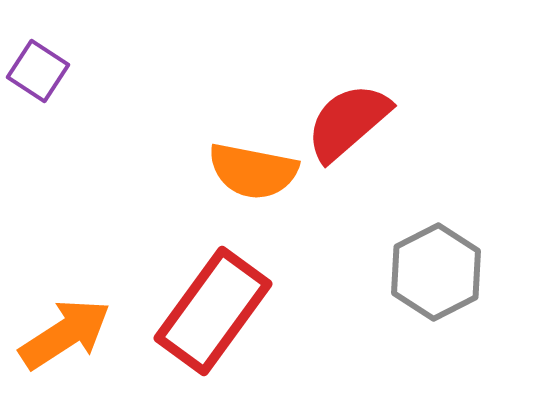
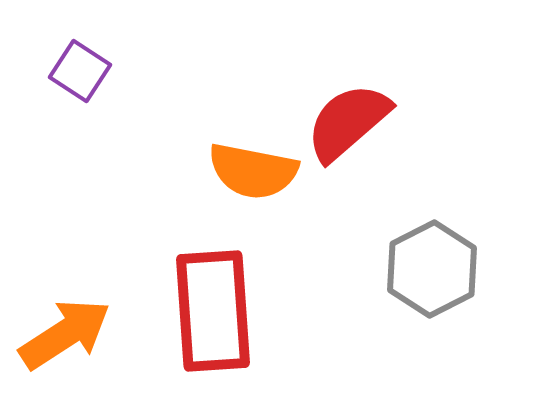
purple square: moved 42 px right
gray hexagon: moved 4 px left, 3 px up
red rectangle: rotated 40 degrees counterclockwise
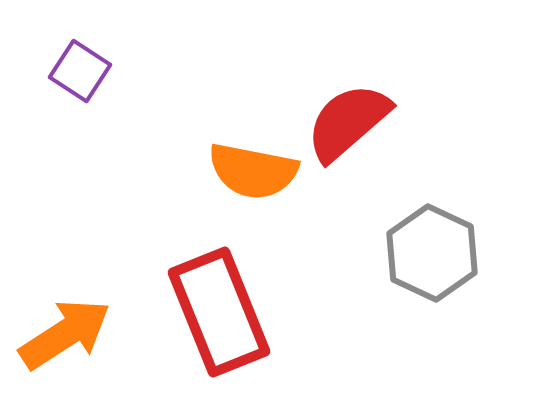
gray hexagon: moved 16 px up; rotated 8 degrees counterclockwise
red rectangle: moved 6 px right, 1 px down; rotated 18 degrees counterclockwise
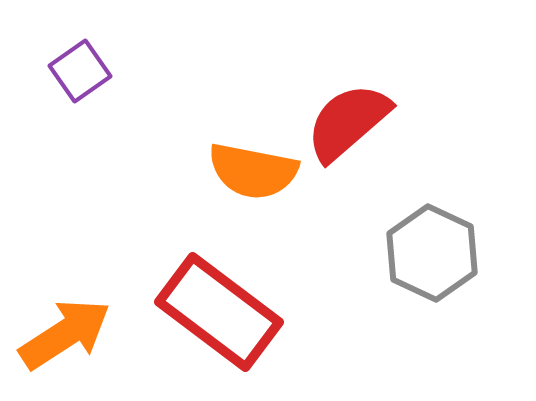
purple square: rotated 22 degrees clockwise
red rectangle: rotated 31 degrees counterclockwise
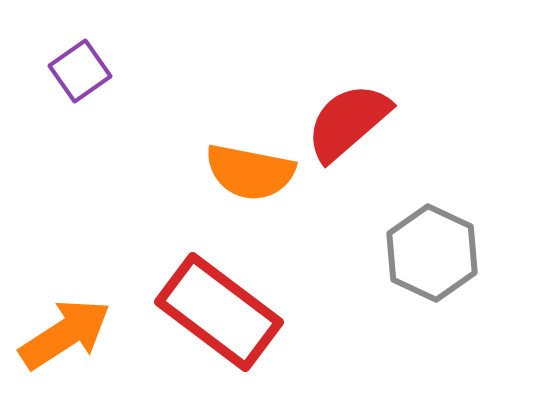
orange semicircle: moved 3 px left, 1 px down
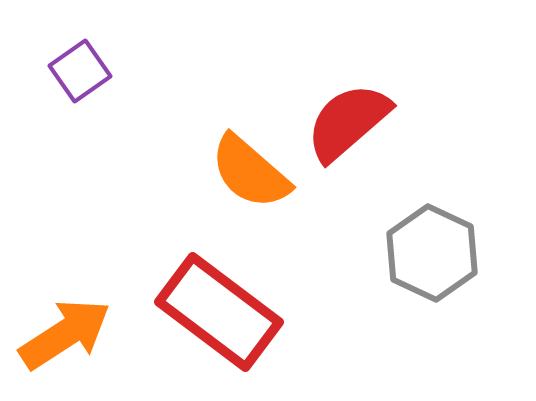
orange semicircle: rotated 30 degrees clockwise
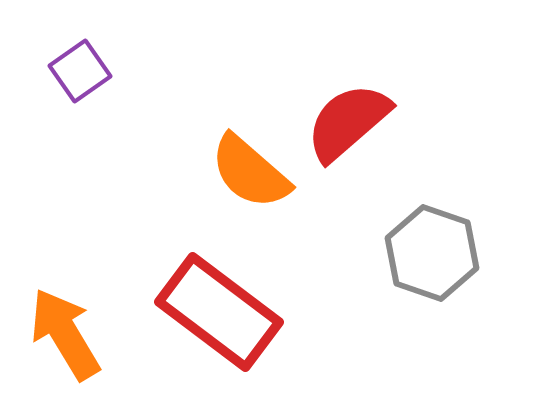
gray hexagon: rotated 6 degrees counterclockwise
orange arrow: rotated 88 degrees counterclockwise
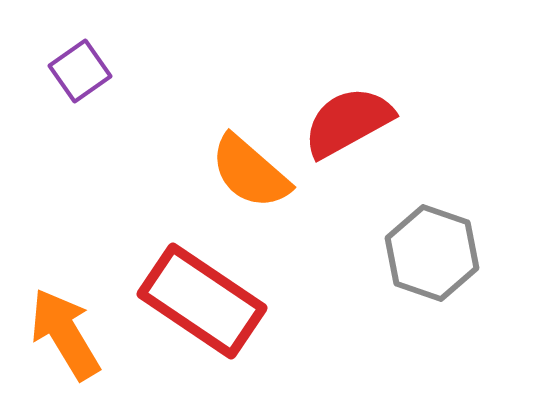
red semicircle: rotated 12 degrees clockwise
red rectangle: moved 17 px left, 11 px up; rotated 3 degrees counterclockwise
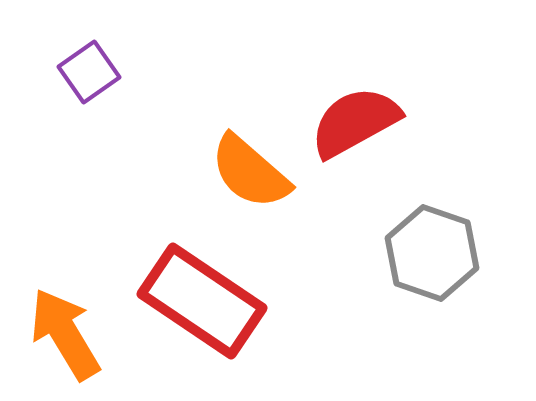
purple square: moved 9 px right, 1 px down
red semicircle: moved 7 px right
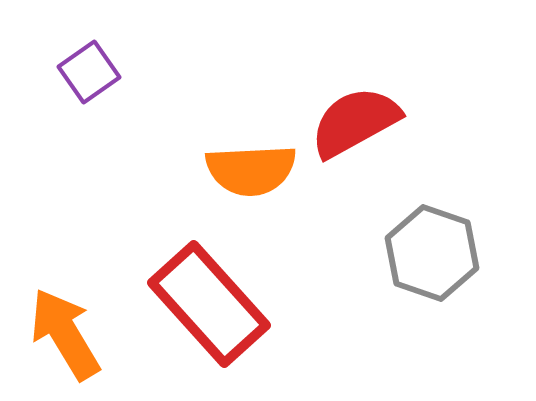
orange semicircle: moved 1 px right, 2 px up; rotated 44 degrees counterclockwise
red rectangle: moved 7 px right, 3 px down; rotated 14 degrees clockwise
